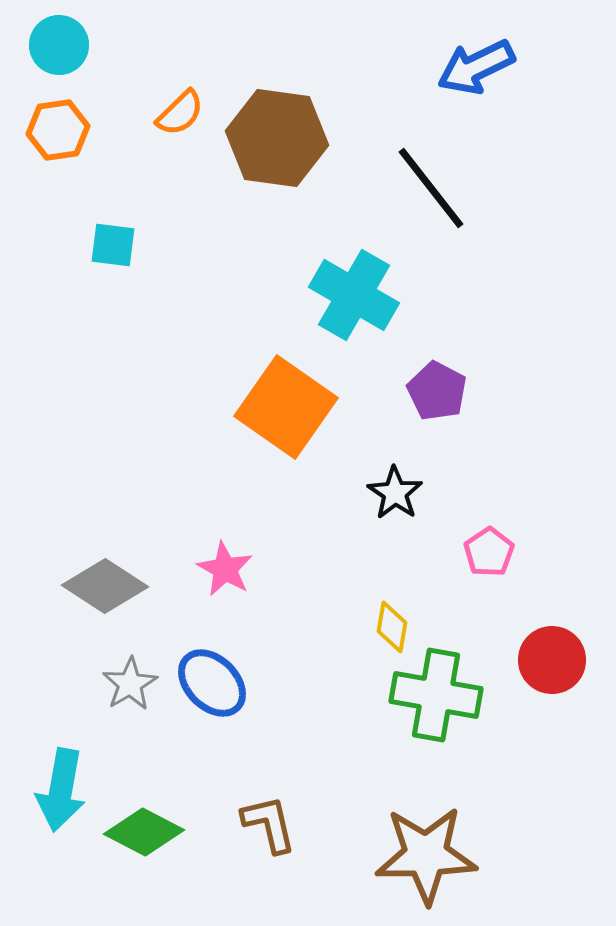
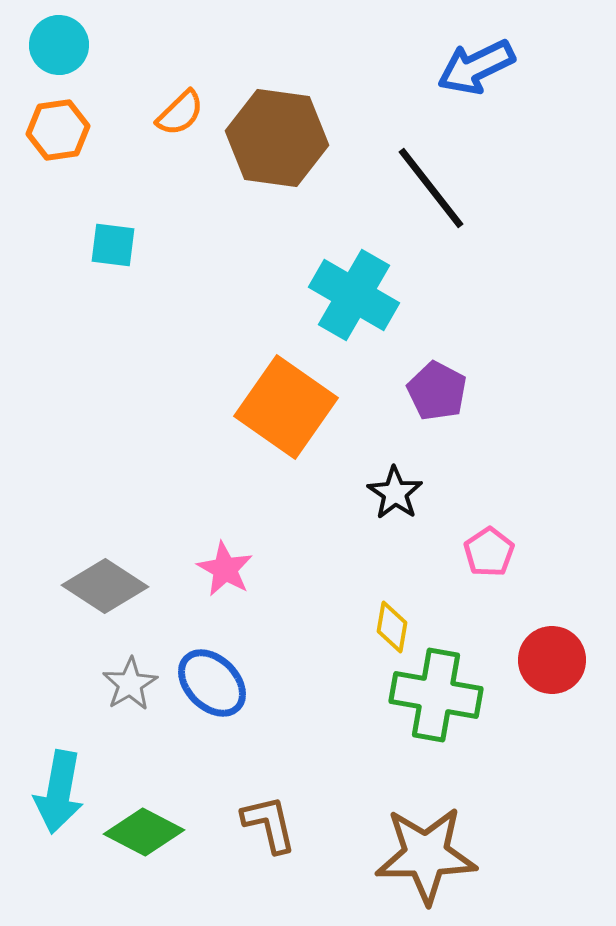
cyan arrow: moved 2 px left, 2 px down
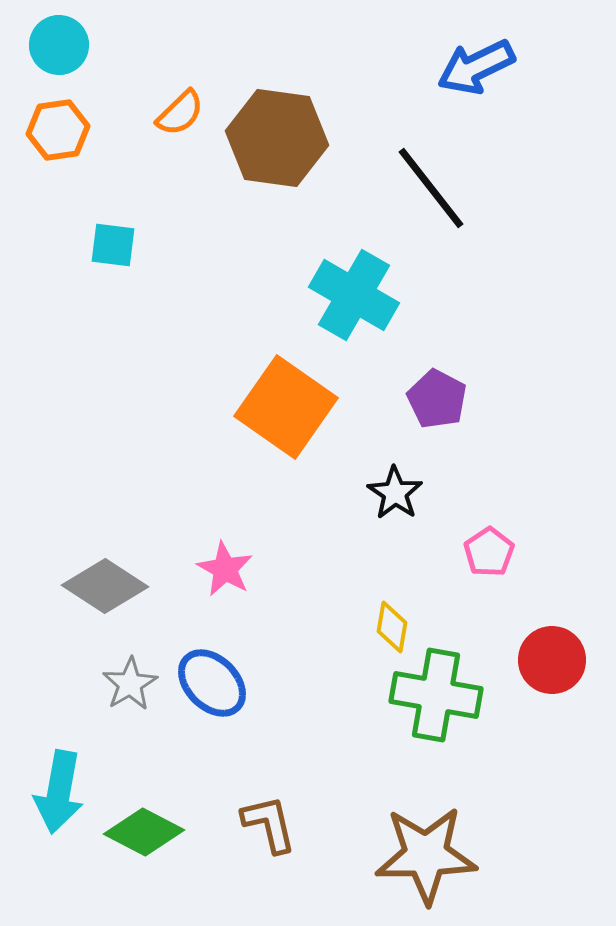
purple pentagon: moved 8 px down
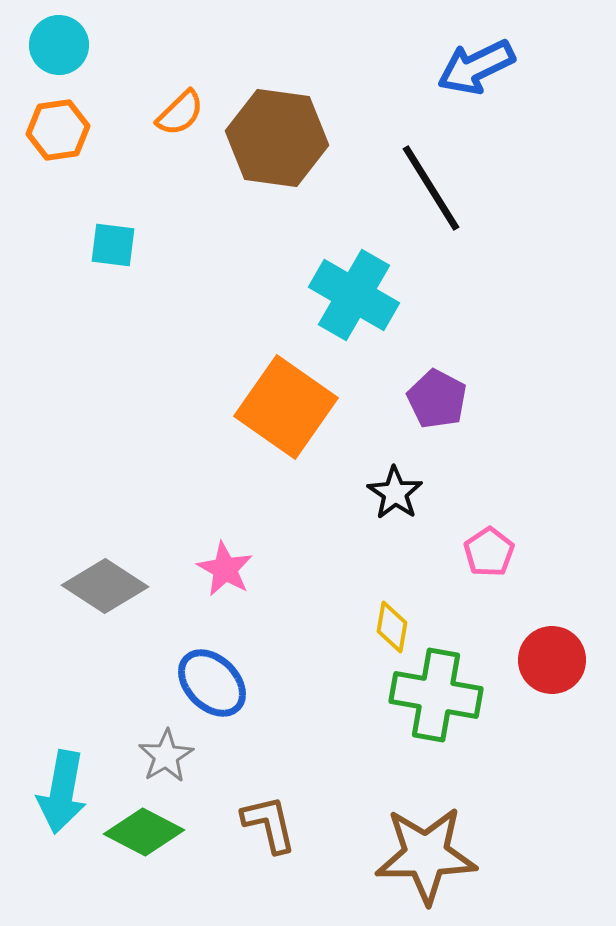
black line: rotated 6 degrees clockwise
gray star: moved 36 px right, 72 px down
cyan arrow: moved 3 px right
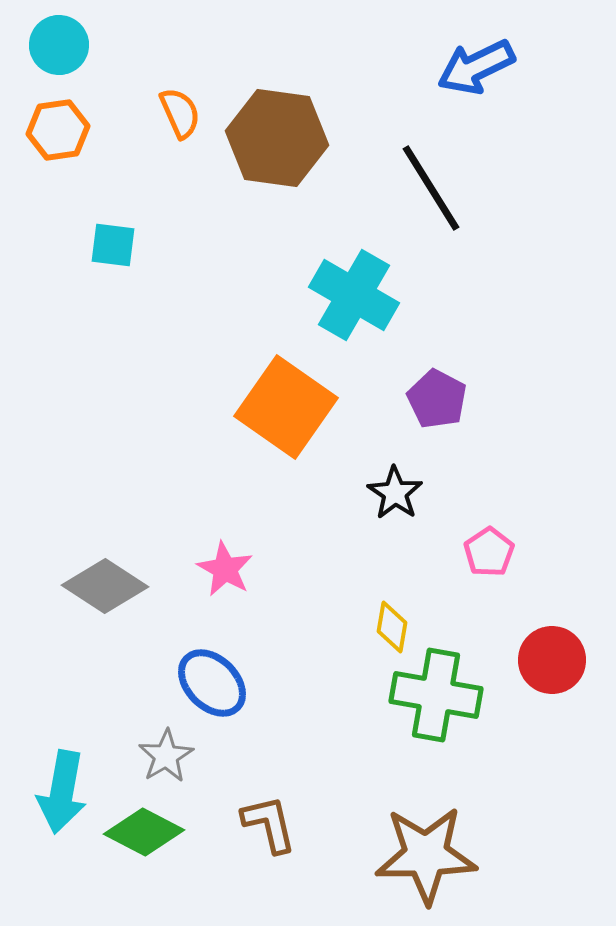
orange semicircle: rotated 70 degrees counterclockwise
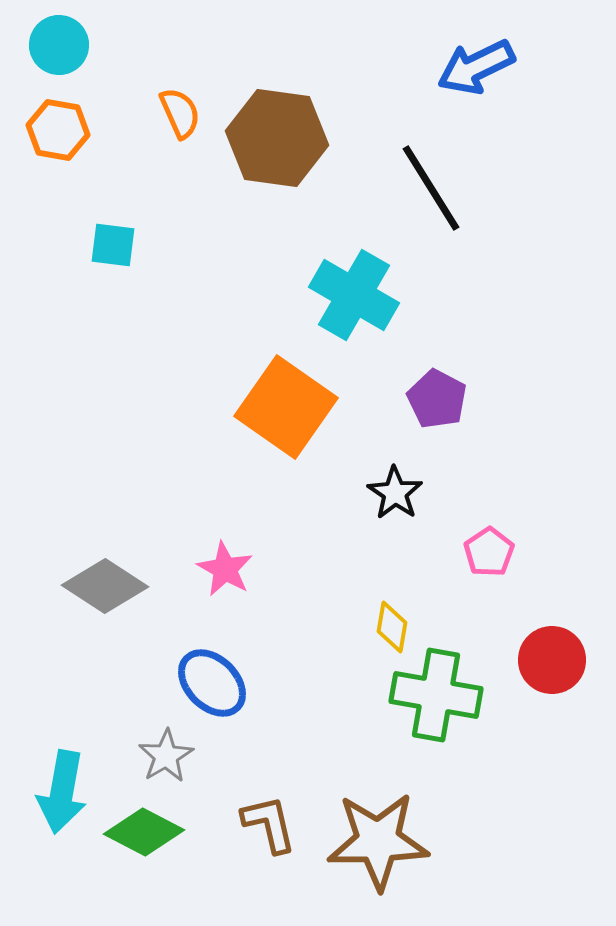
orange hexagon: rotated 18 degrees clockwise
brown star: moved 48 px left, 14 px up
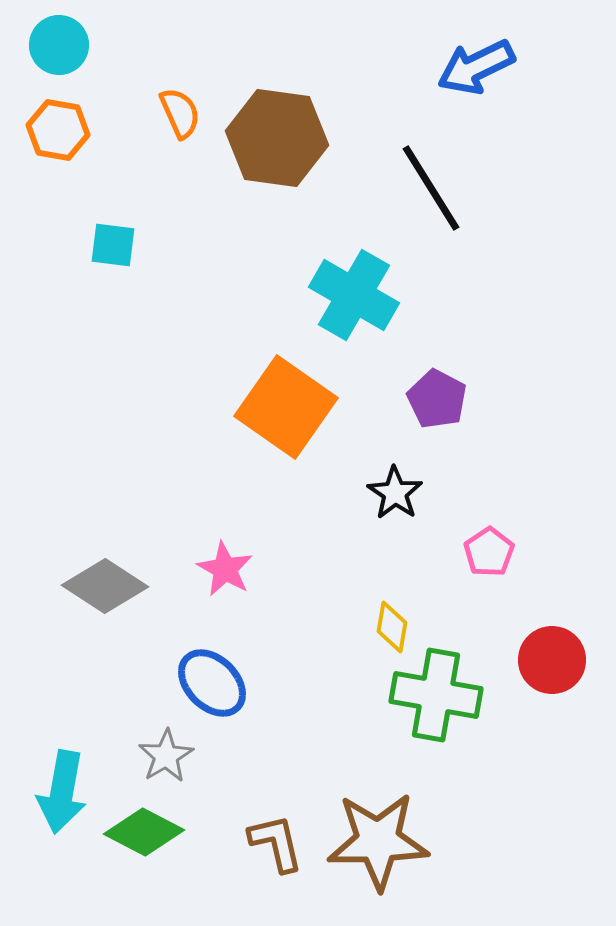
brown L-shape: moved 7 px right, 19 px down
